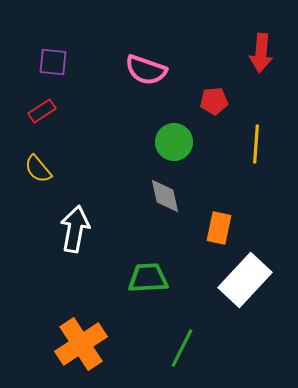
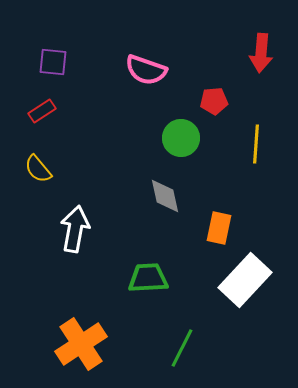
green circle: moved 7 px right, 4 px up
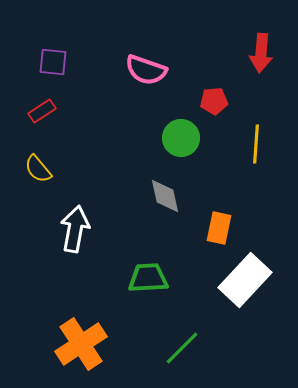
green line: rotated 18 degrees clockwise
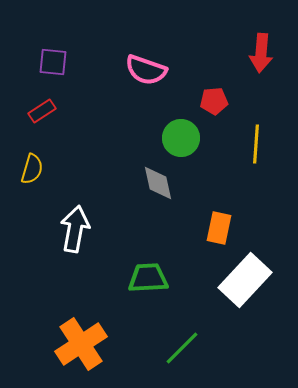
yellow semicircle: moved 6 px left; rotated 124 degrees counterclockwise
gray diamond: moved 7 px left, 13 px up
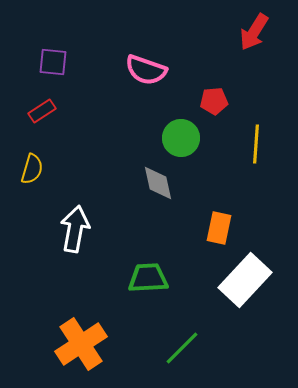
red arrow: moved 7 px left, 21 px up; rotated 27 degrees clockwise
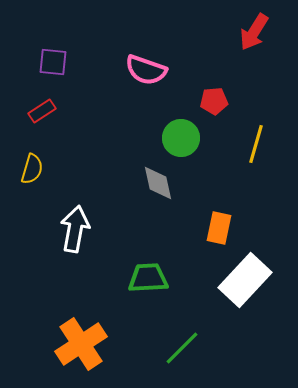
yellow line: rotated 12 degrees clockwise
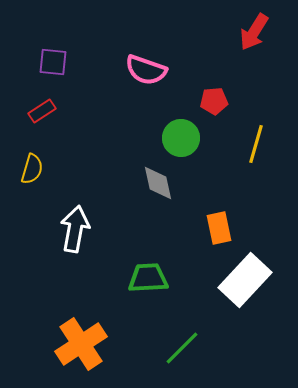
orange rectangle: rotated 24 degrees counterclockwise
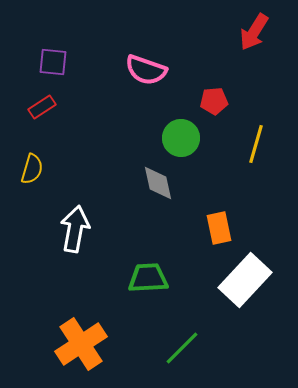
red rectangle: moved 4 px up
